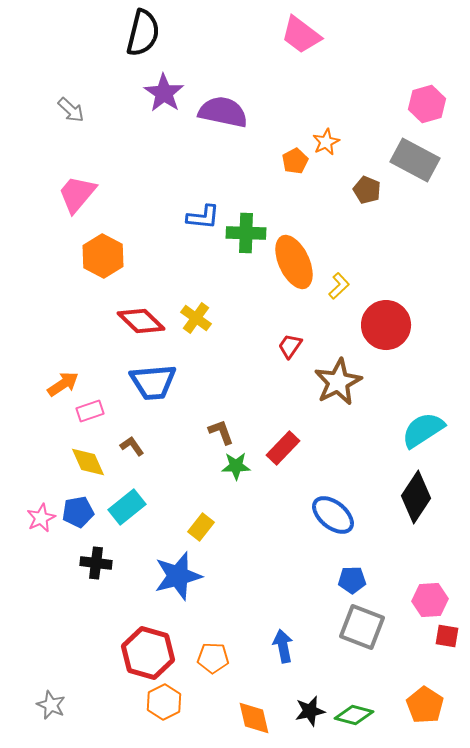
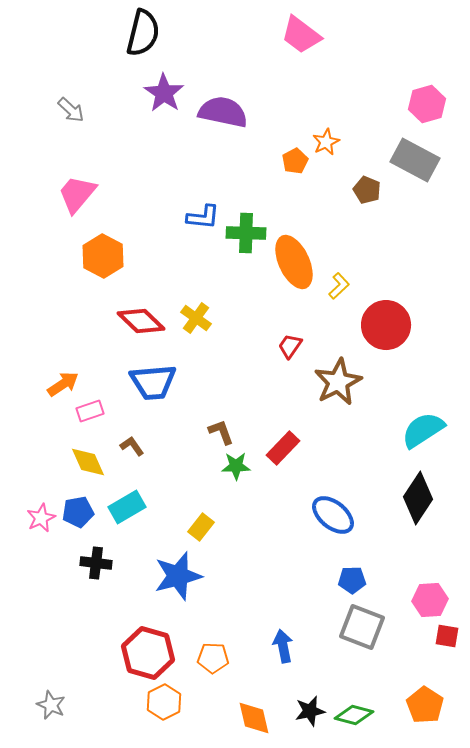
black diamond at (416, 497): moved 2 px right, 1 px down
cyan rectangle at (127, 507): rotated 9 degrees clockwise
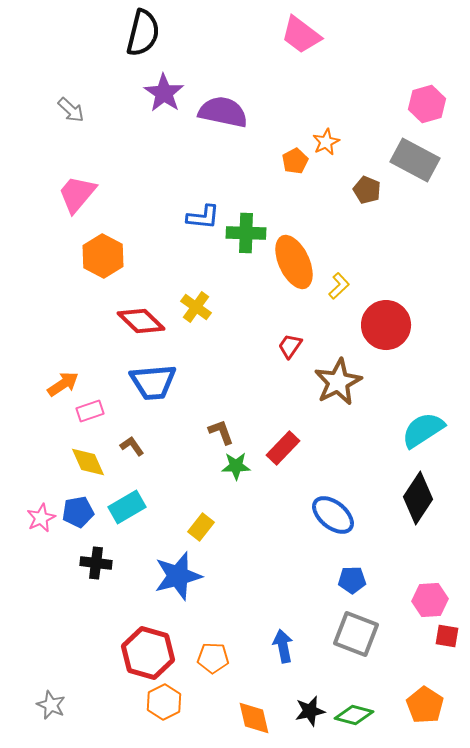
yellow cross at (196, 318): moved 11 px up
gray square at (362, 627): moved 6 px left, 7 px down
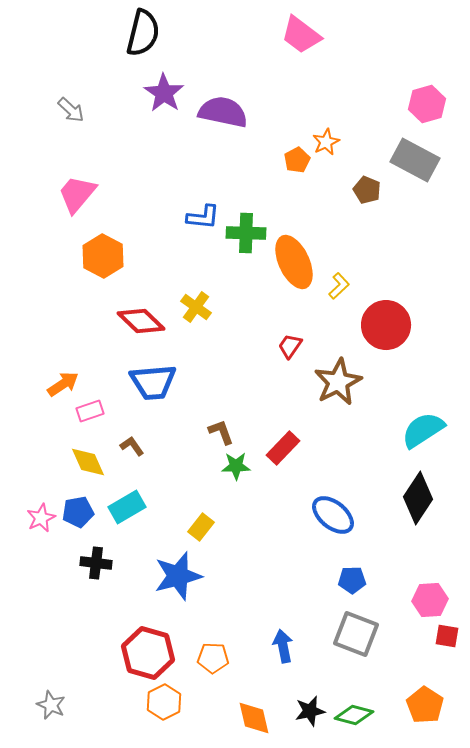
orange pentagon at (295, 161): moved 2 px right, 1 px up
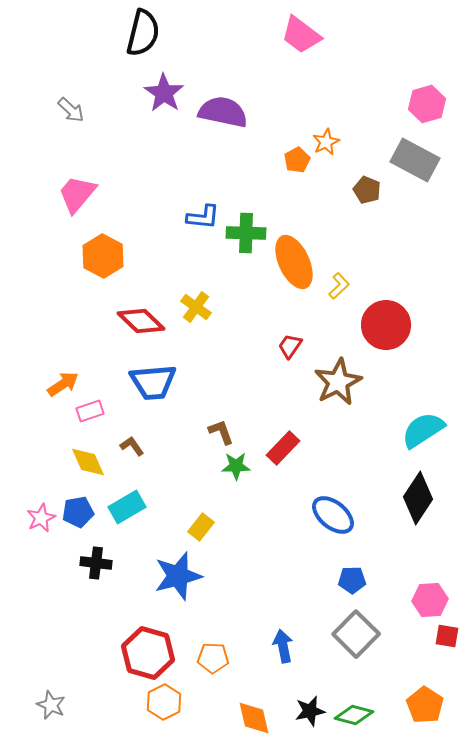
gray square at (356, 634): rotated 24 degrees clockwise
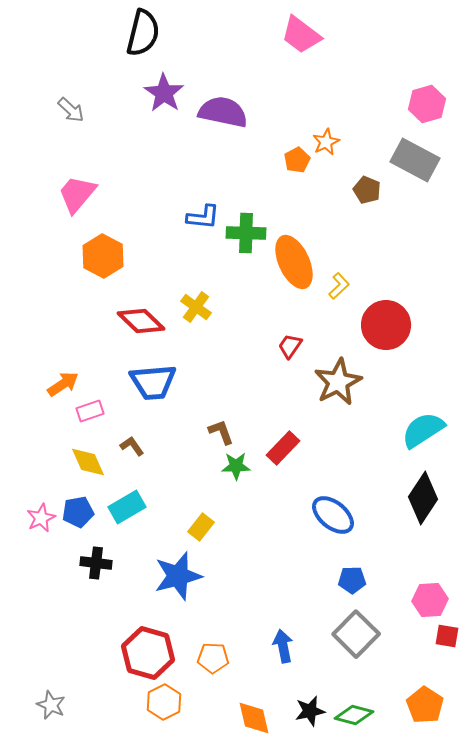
black diamond at (418, 498): moved 5 px right
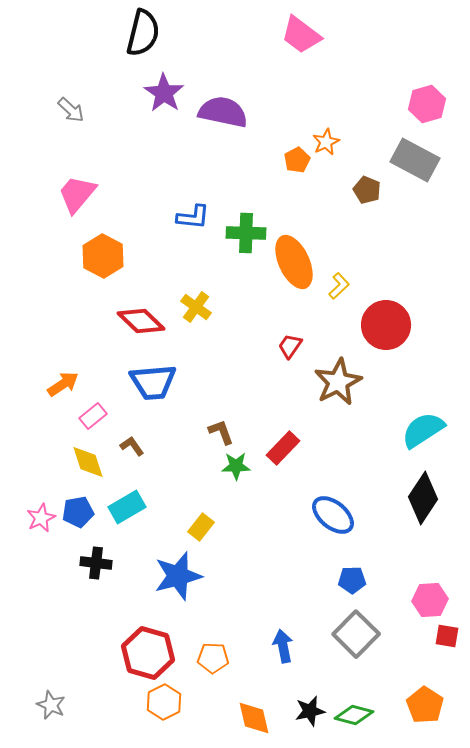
blue L-shape at (203, 217): moved 10 px left
pink rectangle at (90, 411): moved 3 px right, 5 px down; rotated 20 degrees counterclockwise
yellow diamond at (88, 462): rotated 6 degrees clockwise
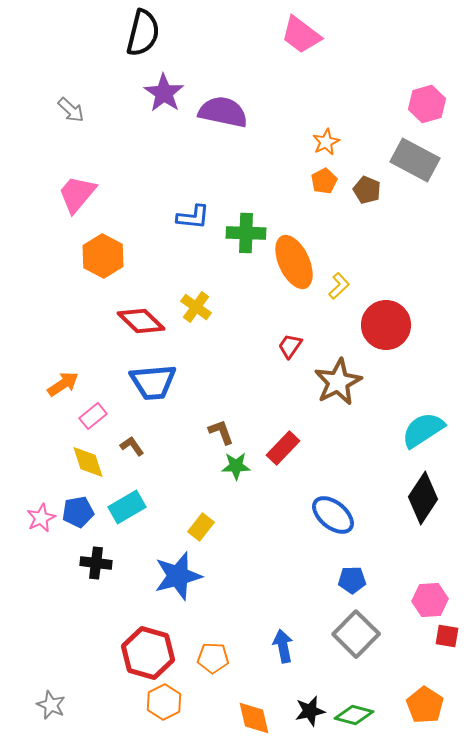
orange pentagon at (297, 160): moved 27 px right, 21 px down
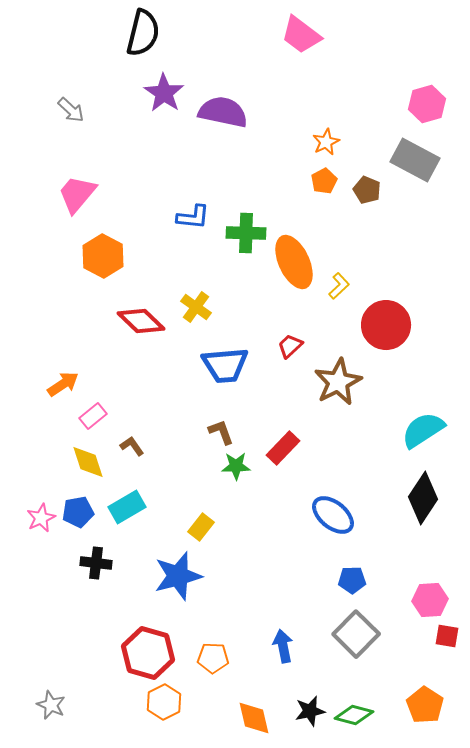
red trapezoid at (290, 346): rotated 12 degrees clockwise
blue trapezoid at (153, 382): moved 72 px right, 17 px up
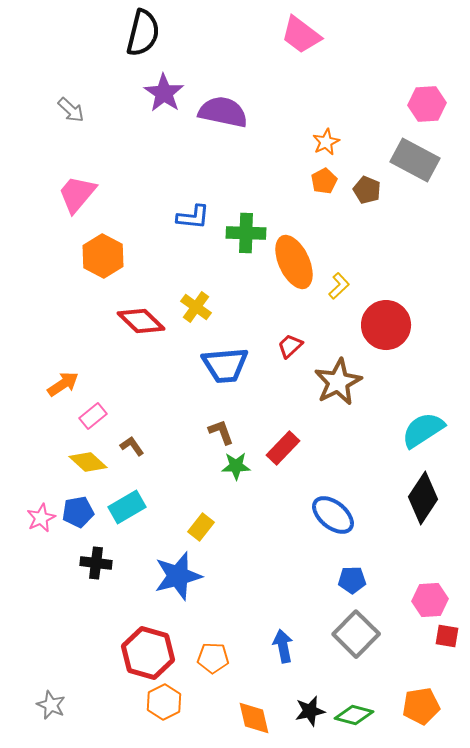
pink hexagon at (427, 104): rotated 12 degrees clockwise
yellow diamond at (88, 462): rotated 30 degrees counterclockwise
orange pentagon at (425, 705): moved 4 px left, 1 px down; rotated 30 degrees clockwise
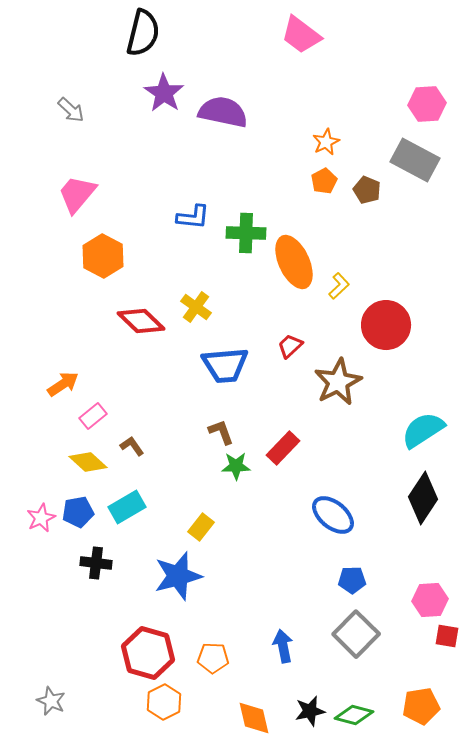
gray star at (51, 705): moved 4 px up
